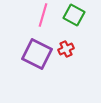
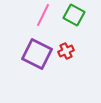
pink line: rotated 10 degrees clockwise
red cross: moved 2 px down
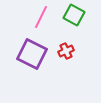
pink line: moved 2 px left, 2 px down
purple square: moved 5 px left
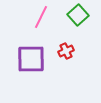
green square: moved 4 px right; rotated 20 degrees clockwise
purple square: moved 1 px left, 5 px down; rotated 28 degrees counterclockwise
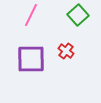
pink line: moved 10 px left, 2 px up
red cross: rotated 28 degrees counterclockwise
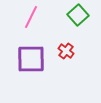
pink line: moved 2 px down
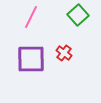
red cross: moved 2 px left, 2 px down
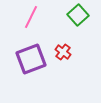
red cross: moved 1 px left, 1 px up
purple square: rotated 20 degrees counterclockwise
